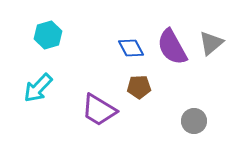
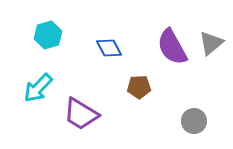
blue diamond: moved 22 px left
purple trapezoid: moved 18 px left, 4 px down
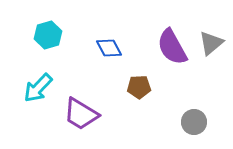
gray circle: moved 1 px down
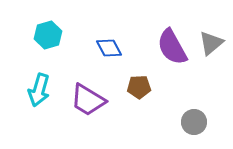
cyan arrow: moved 1 px right, 2 px down; rotated 28 degrees counterclockwise
purple trapezoid: moved 7 px right, 14 px up
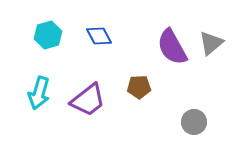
blue diamond: moved 10 px left, 12 px up
cyan arrow: moved 3 px down
purple trapezoid: rotated 69 degrees counterclockwise
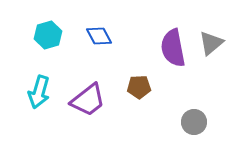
purple semicircle: moved 1 px right, 1 px down; rotated 18 degrees clockwise
cyan arrow: moved 1 px up
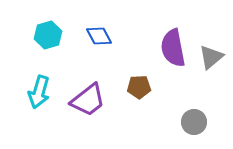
gray triangle: moved 14 px down
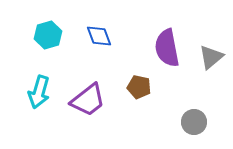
blue diamond: rotated 8 degrees clockwise
purple semicircle: moved 6 px left
brown pentagon: rotated 15 degrees clockwise
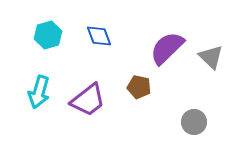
purple semicircle: rotated 57 degrees clockwise
gray triangle: rotated 36 degrees counterclockwise
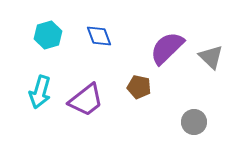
cyan arrow: moved 1 px right
purple trapezoid: moved 2 px left
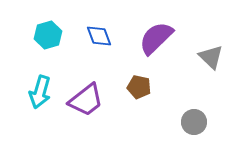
purple semicircle: moved 11 px left, 10 px up
